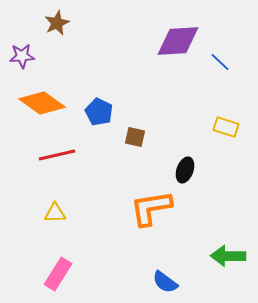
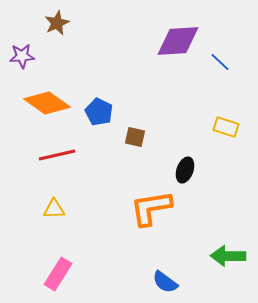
orange diamond: moved 5 px right
yellow triangle: moved 1 px left, 4 px up
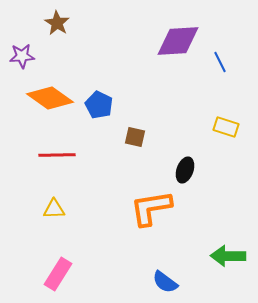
brown star: rotated 15 degrees counterclockwise
blue line: rotated 20 degrees clockwise
orange diamond: moved 3 px right, 5 px up
blue pentagon: moved 7 px up
red line: rotated 12 degrees clockwise
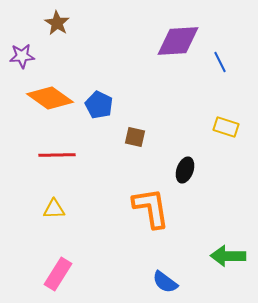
orange L-shape: rotated 90 degrees clockwise
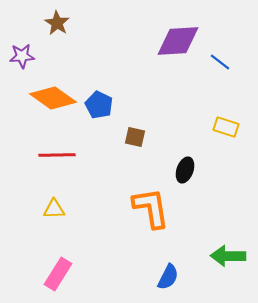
blue line: rotated 25 degrees counterclockwise
orange diamond: moved 3 px right
blue semicircle: moved 3 px right, 5 px up; rotated 100 degrees counterclockwise
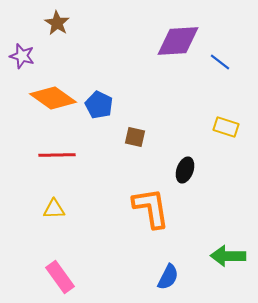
purple star: rotated 20 degrees clockwise
pink rectangle: moved 2 px right, 3 px down; rotated 68 degrees counterclockwise
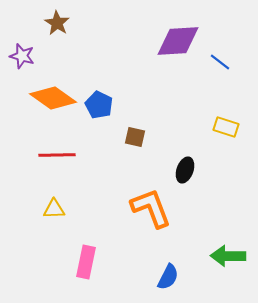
orange L-shape: rotated 12 degrees counterclockwise
pink rectangle: moved 26 px right, 15 px up; rotated 48 degrees clockwise
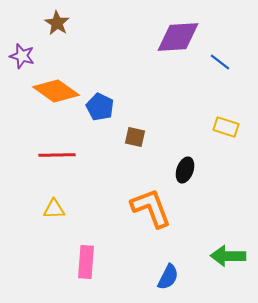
purple diamond: moved 4 px up
orange diamond: moved 3 px right, 7 px up
blue pentagon: moved 1 px right, 2 px down
pink rectangle: rotated 8 degrees counterclockwise
